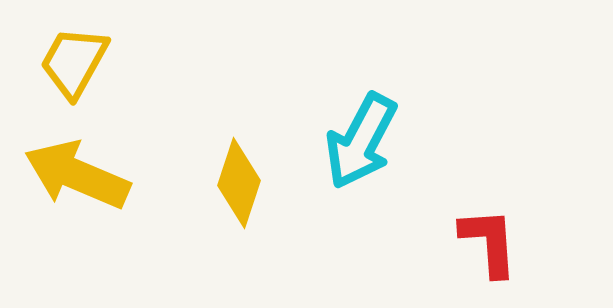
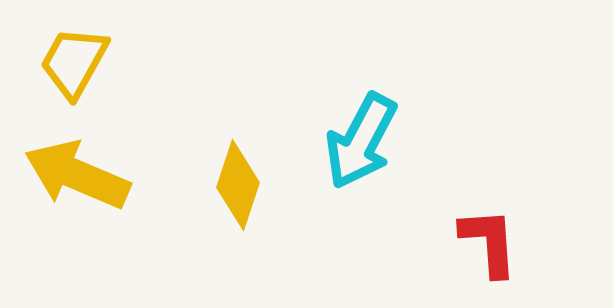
yellow diamond: moved 1 px left, 2 px down
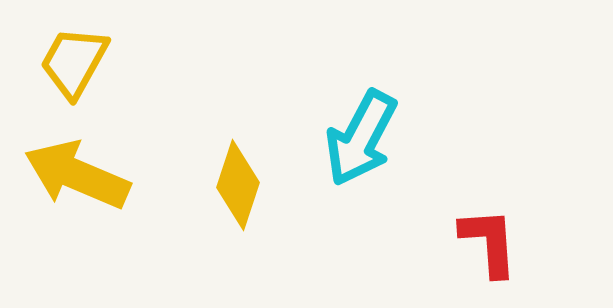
cyan arrow: moved 3 px up
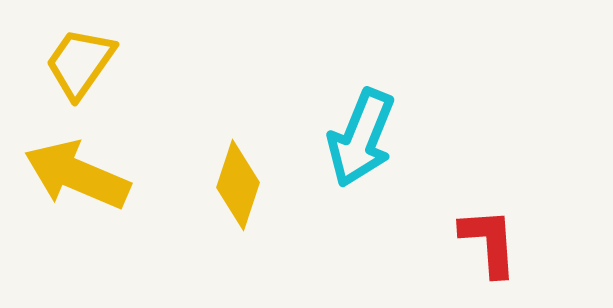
yellow trapezoid: moved 6 px right, 1 px down; rotated 6 degrees clockwise
cyan arrow: rotated 6 degrees counterclockwise
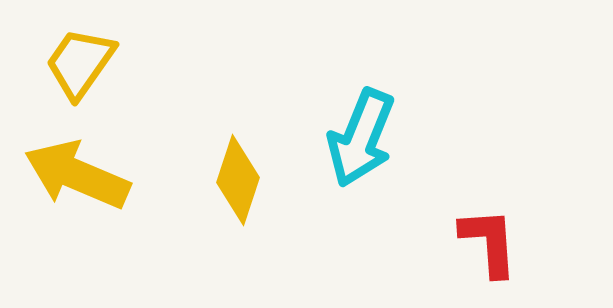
yellow diamond: moved 5 px up
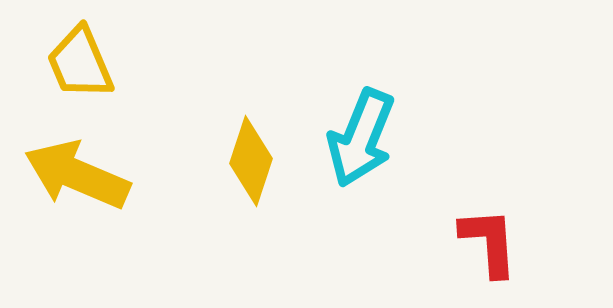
yellow trapezoid: rotated 58 degrees counterclockwise
yellow diamond: moved 13 px right, 19 px up
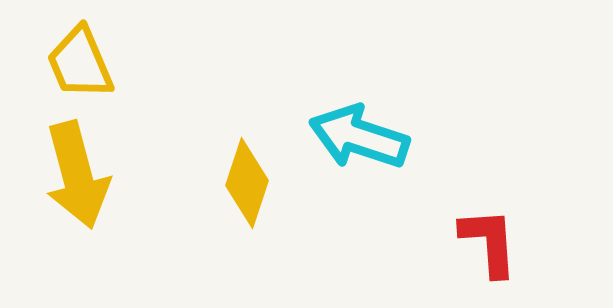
cyan arrow: moved 2 px left, 1 px up; rotated 86 degrees clockwise
yellow diamond: moved 4 px left, 22 px down
yellow arrow: rotated 128 degrees counterclockwise
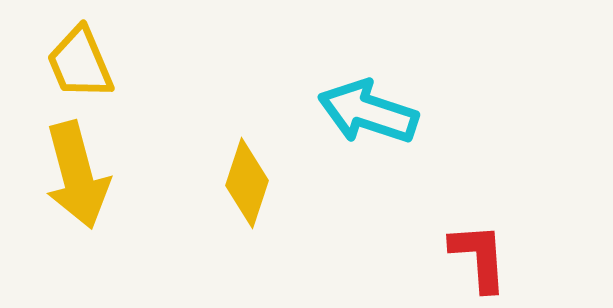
cyan arrow: moved 9 px right, 25 px up
red L-shape: moved 10 px left, 15 px down
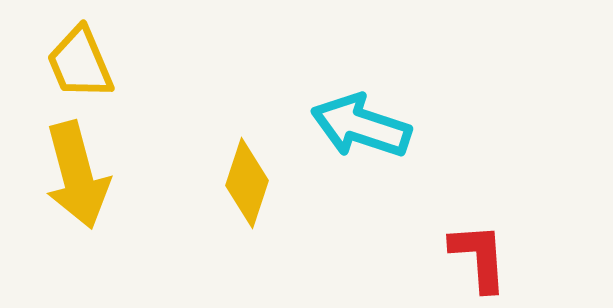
cyan arrow: moved 7 px left, 14 px down
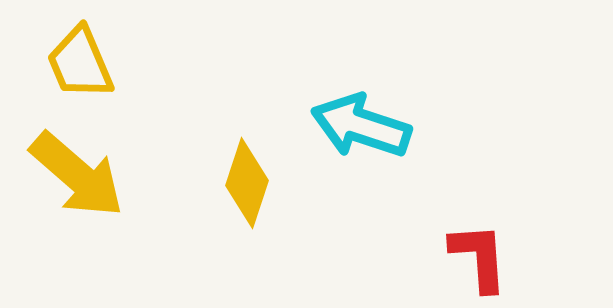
yellow arrow: rotated 34 degrees counterclockwise
